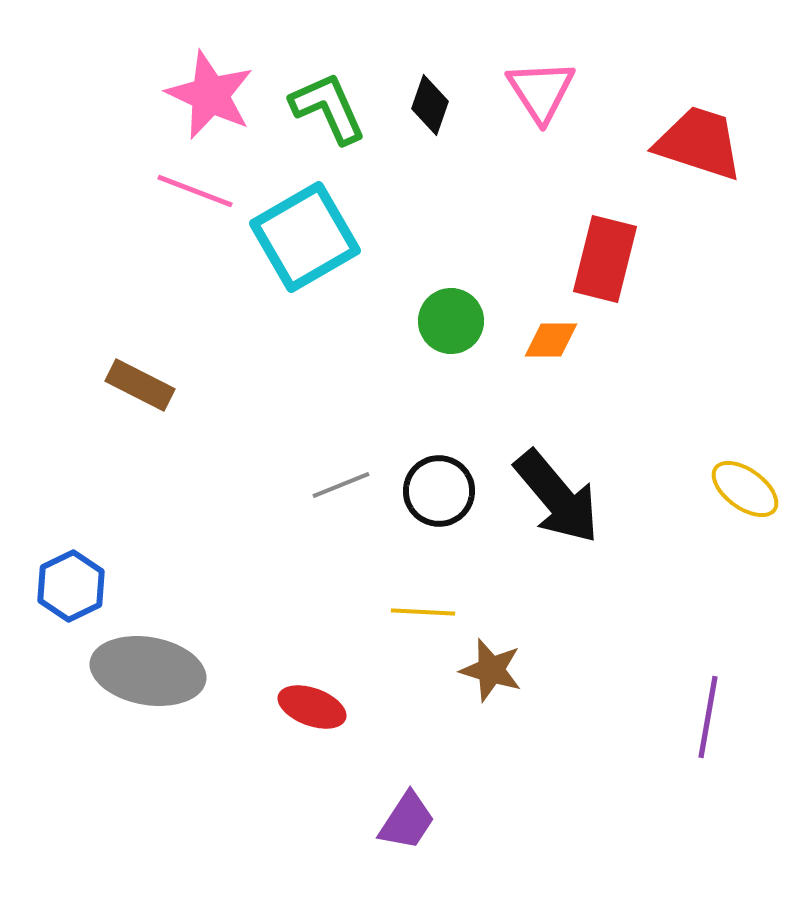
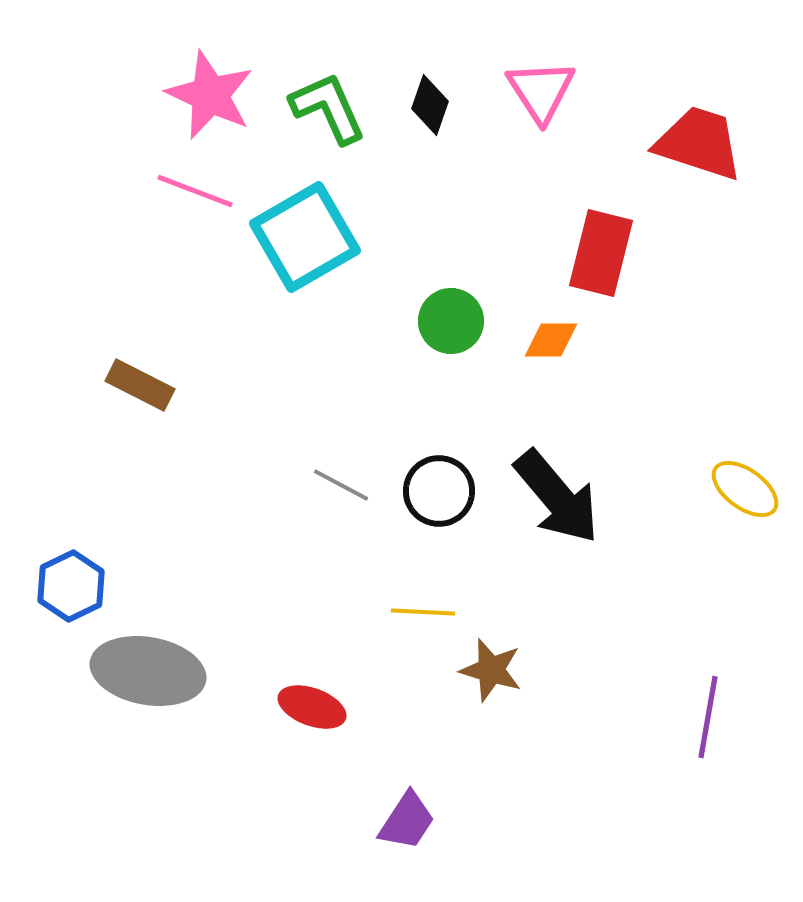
red rectangle: moved 4 px left, 6 px up
gray line: rotated 50 degrees clockwise
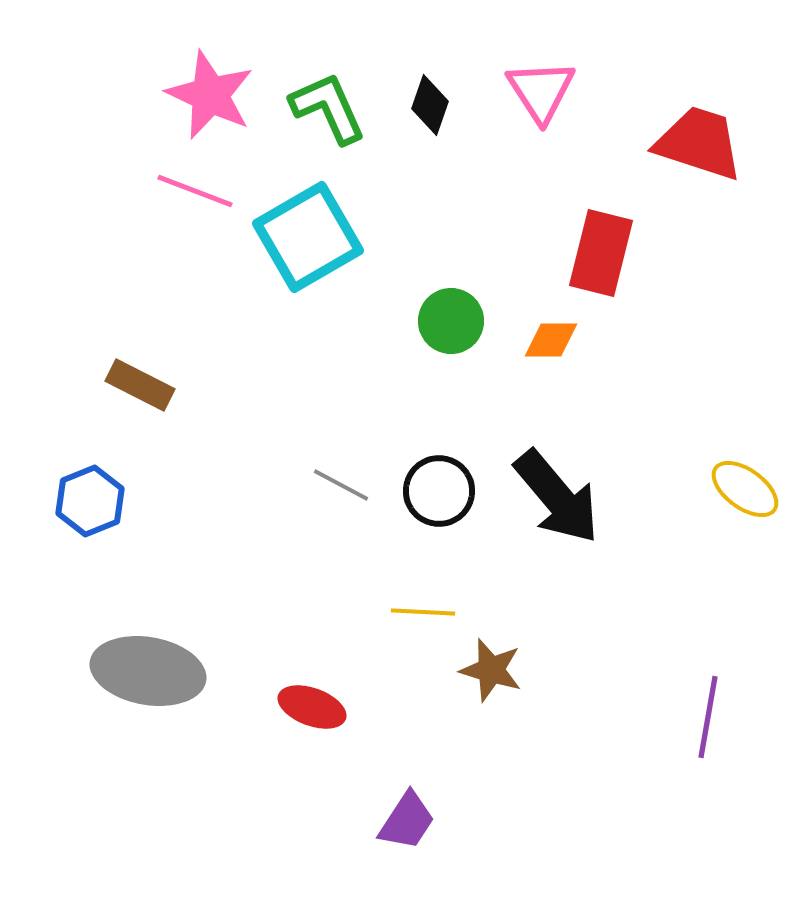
cyan square: moved 3 px right
blue hexagon: moved 19 px right, 85 px up; rotated 4 degrees clockwise
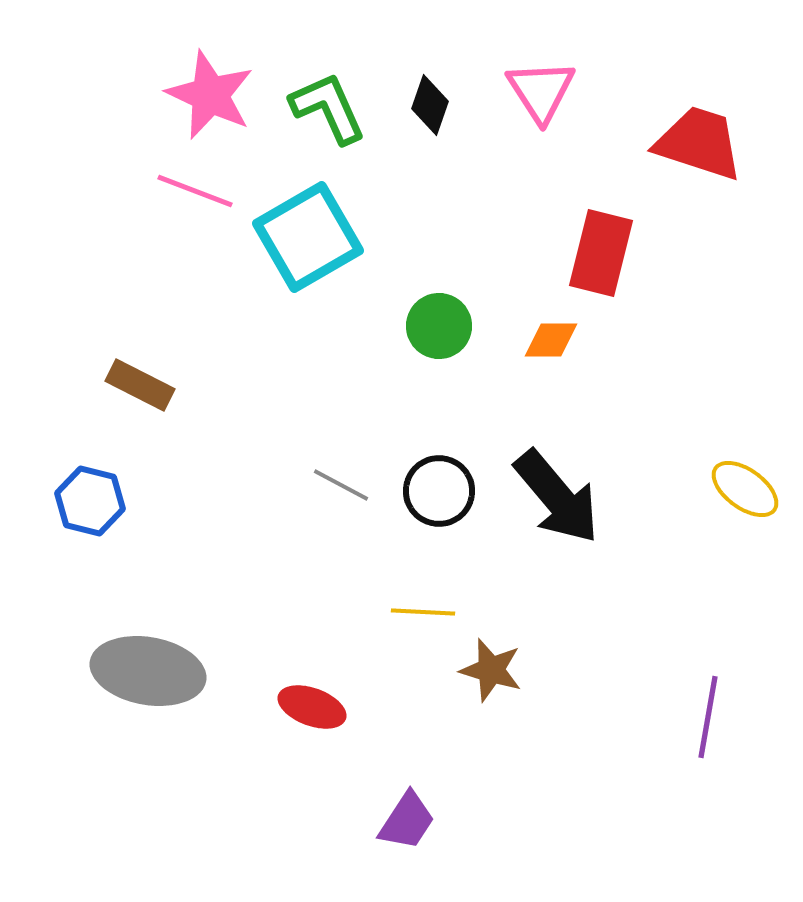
green circle: moved 12 px left, 5 px down
blue hexagon: rotated 24 degrees counterclockwise
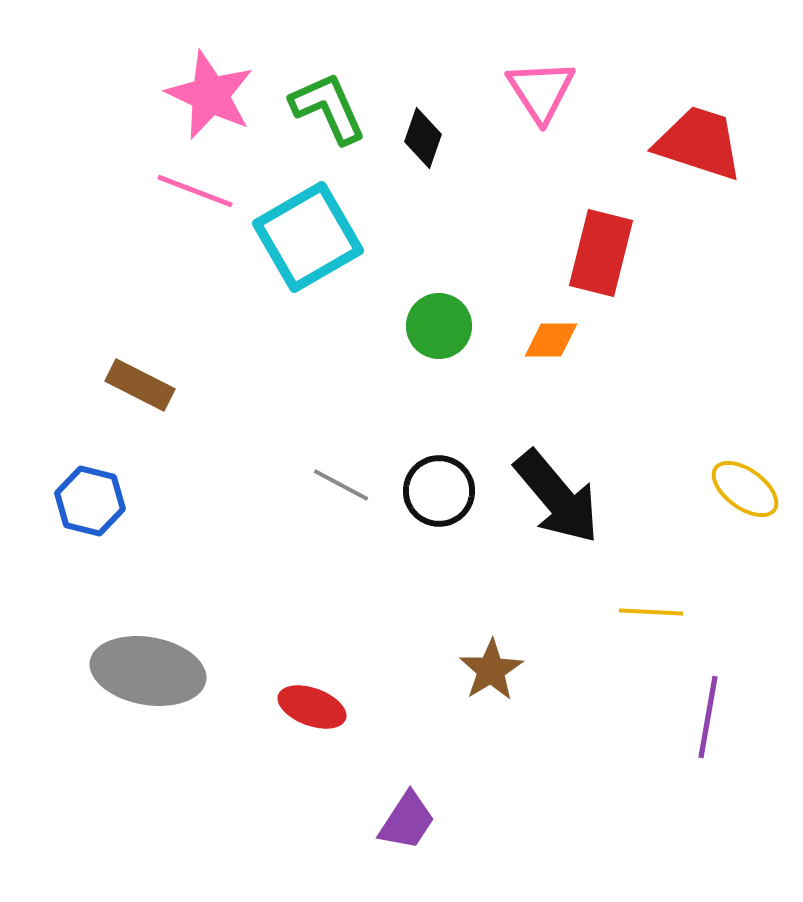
black diamond: moved 7 px left, 33 px down
yellow line: moved 228 px right
brown star: rotated 24 degrees clockwise
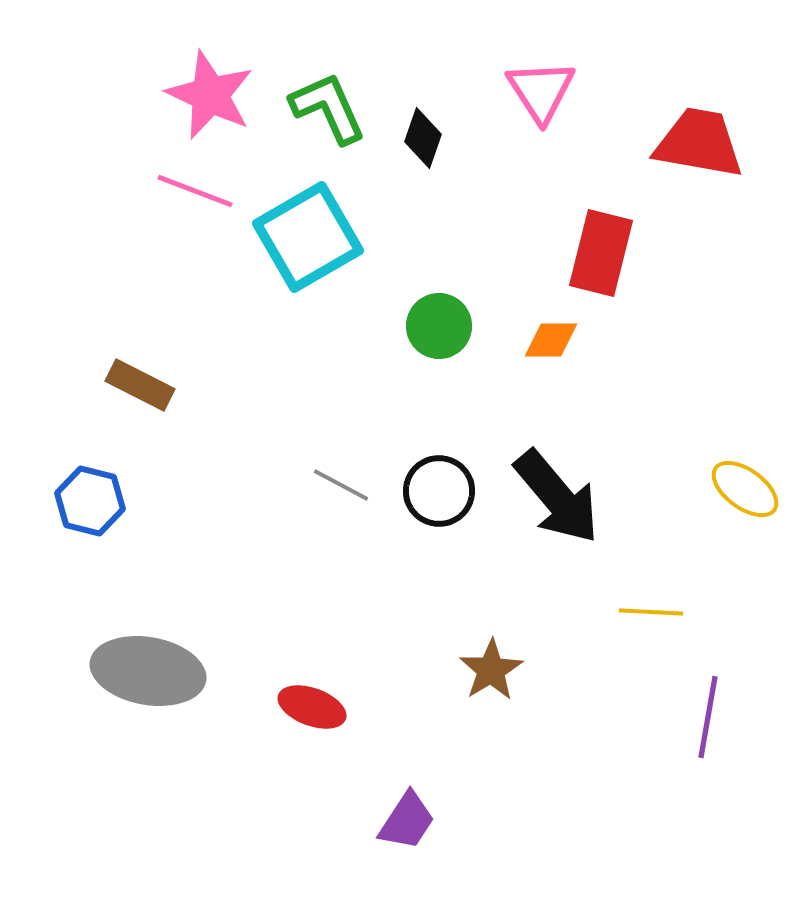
red trapezoid: rotated 8 degrees counterclockwise
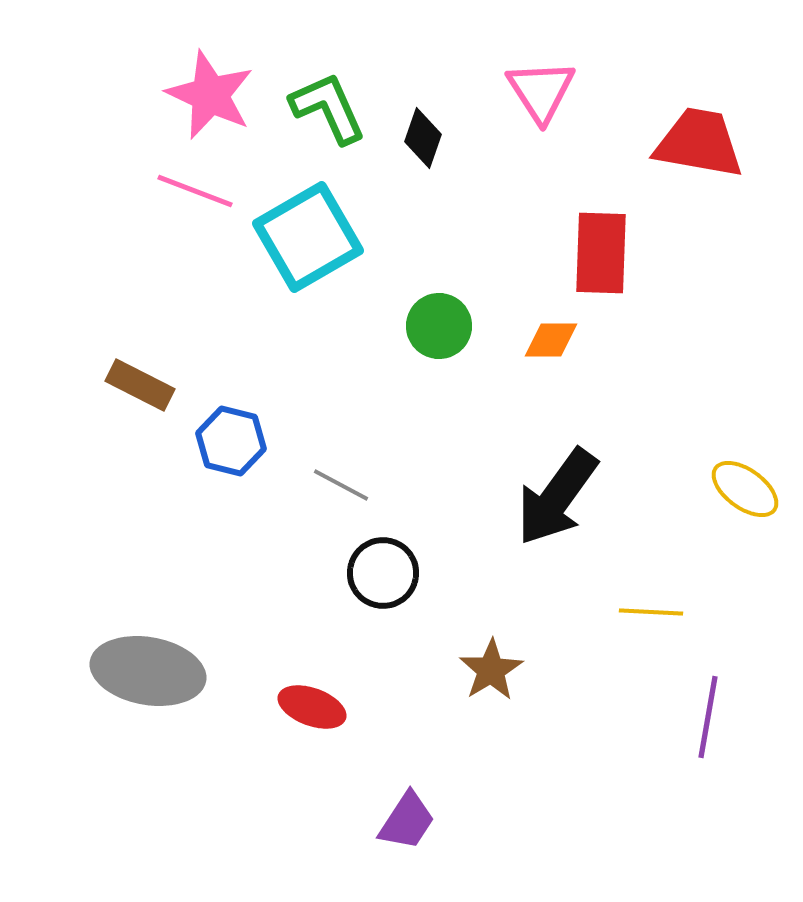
red rectangle: rotated 12 degrees counterclockwise
black circle: moved 56 px left, 82 px down
black arrow: rotated 76 degrees clockwise
blue hexagon: moved 141 px right, 60 px up
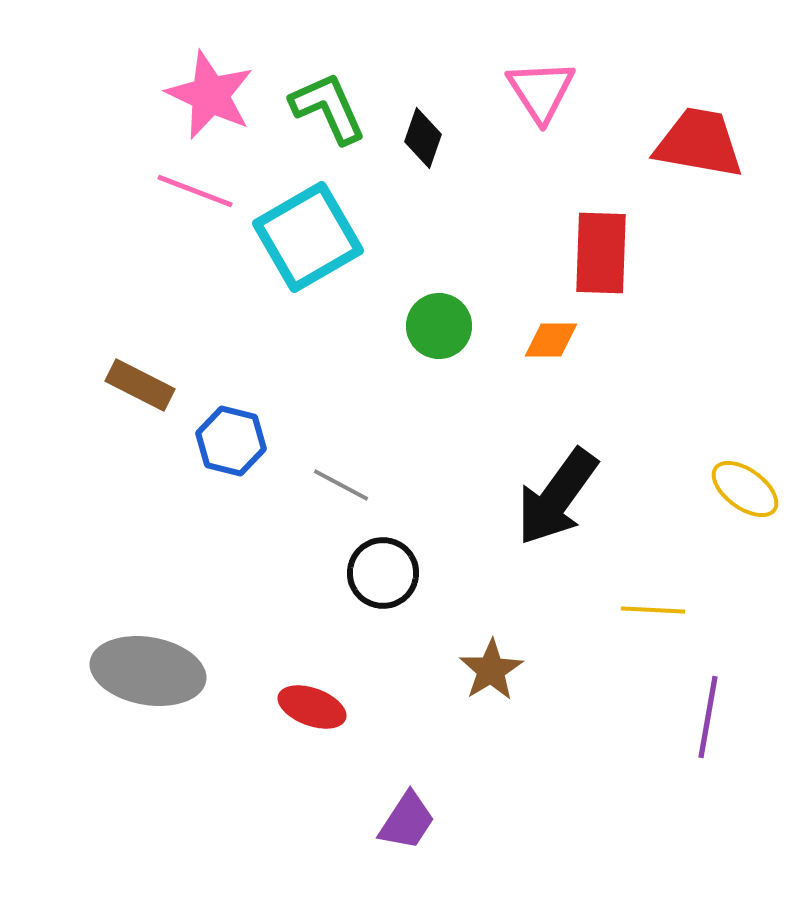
yellow line: moved 2 px right, 2 px up
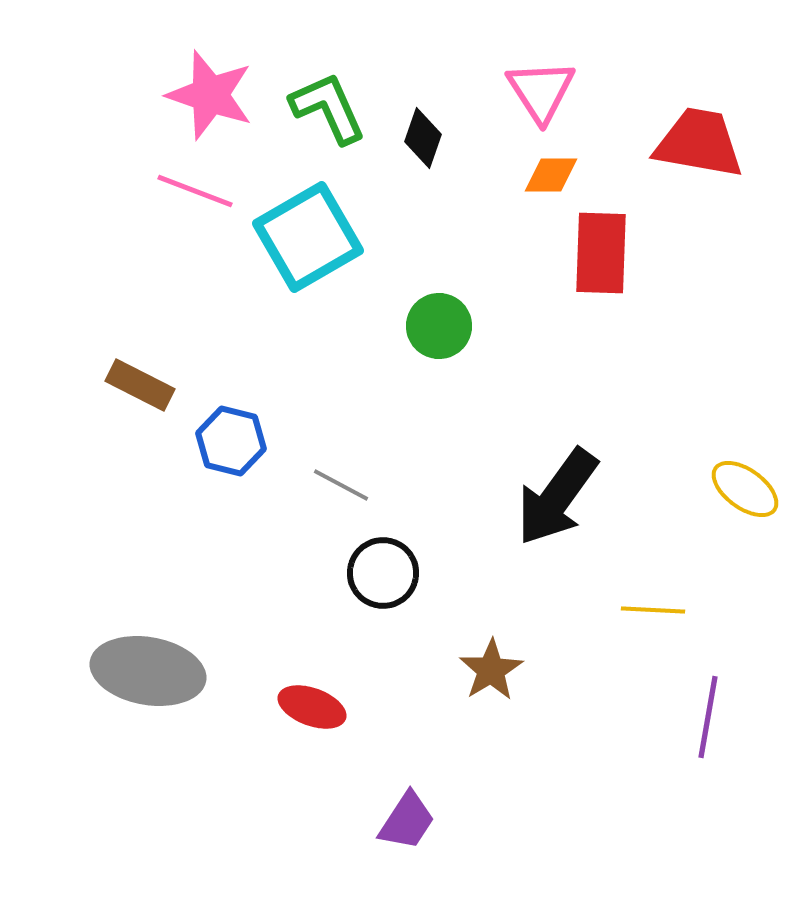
pink star: rotated 6 degrees counterclockwise
orange diamond: moved 165 px up
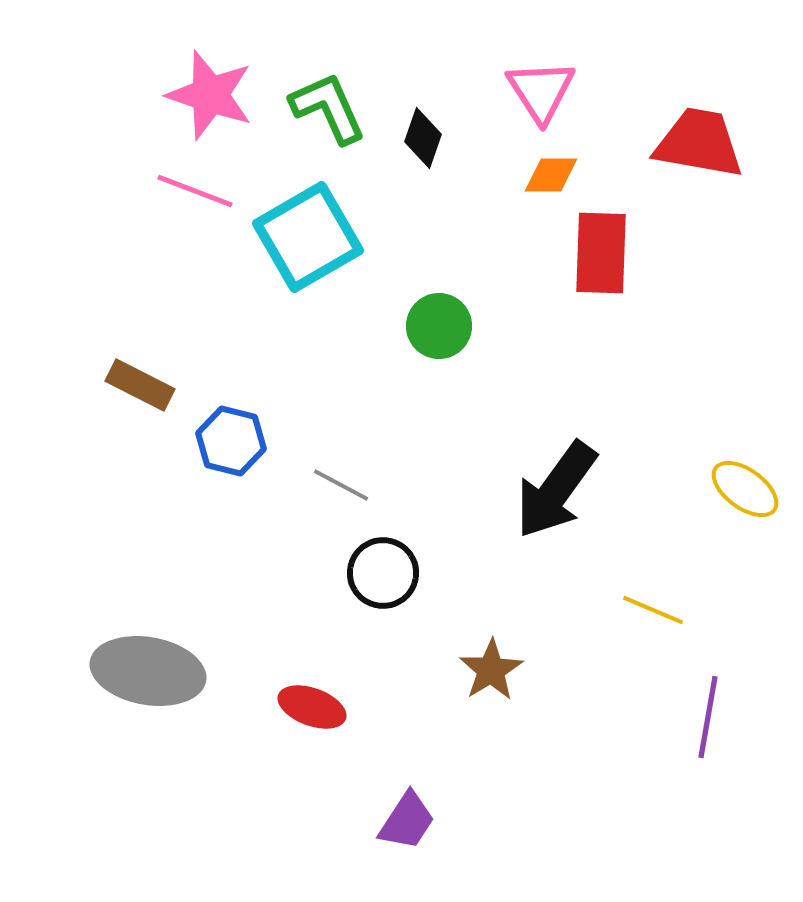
black arrow: moved 1 px left, 7 px up
yellow line: rotated 20 degrees clockwise
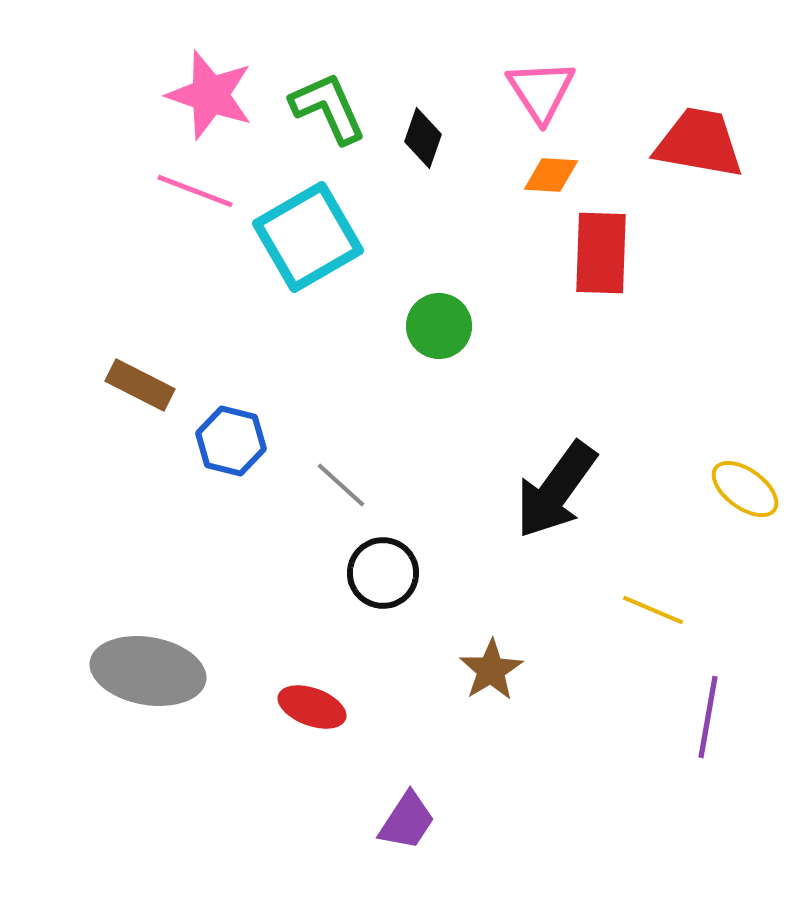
orange diamond: rotated 4 degrees clockwise
gray line: rotated 14 degrees clockwise
